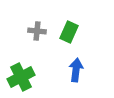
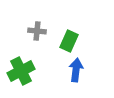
green rectangle: moved 9 px down
green cross: moved 6 px up
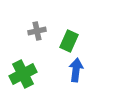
gray cross: rotated 18 degrees counterclockwise
green cross: moved 2 px right, 3 px down
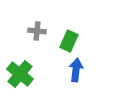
gray cross: rotated 18 degrees clockwise
green cross: moved 3 px left; rotated 24 degrees counterclockwise
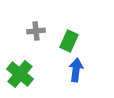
gray cross: moved 1 px left; rotated 12 degrees counterclockwise
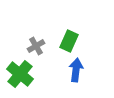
gray cross: moved 15 px down; rotated 24 degrees counterclockwise
